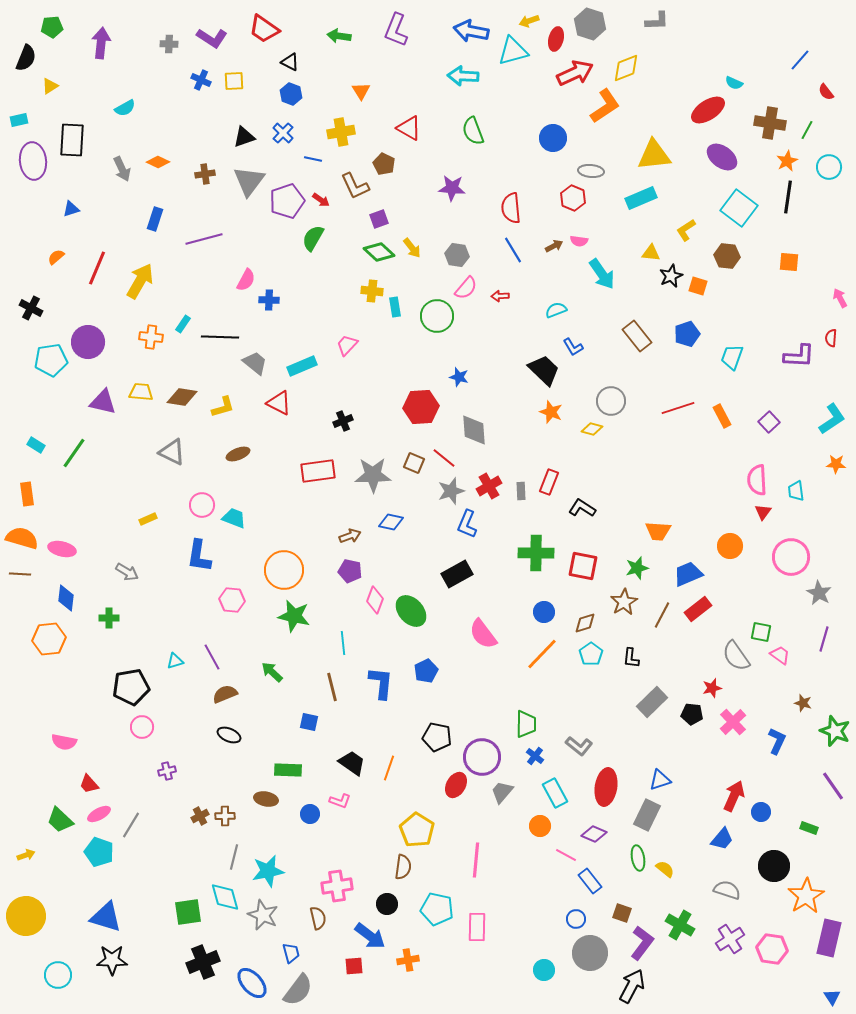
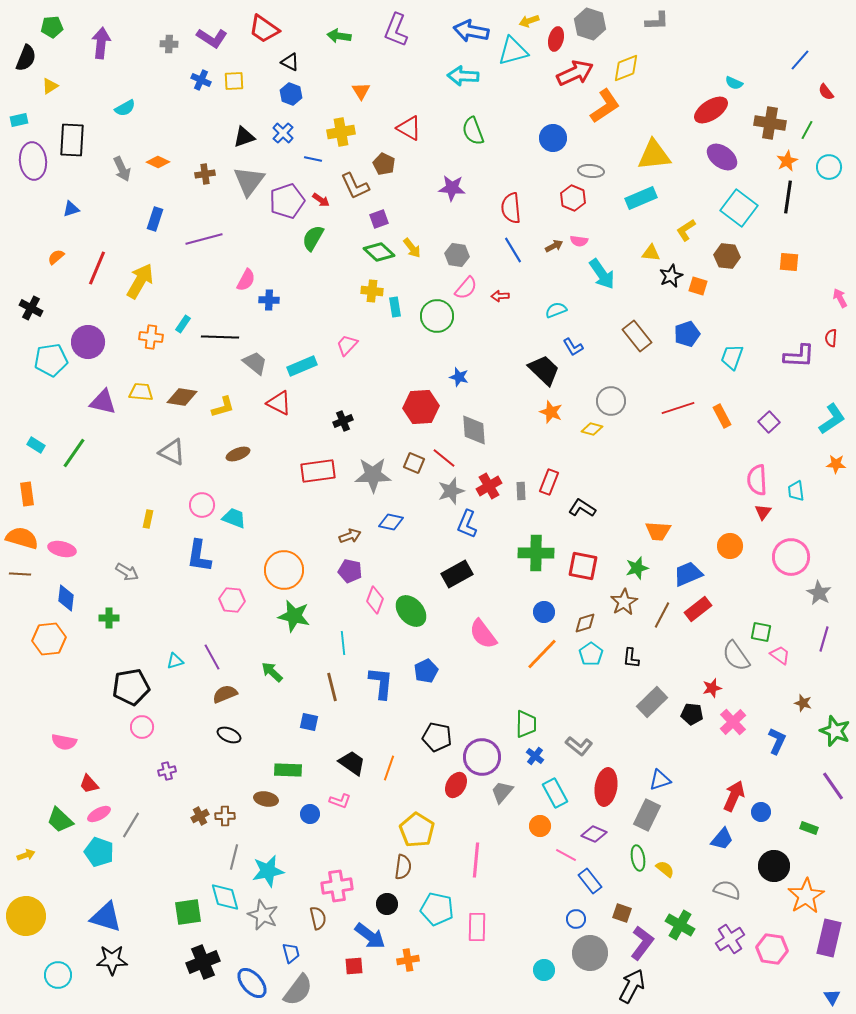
red ellipse at (708, 110): moved 3 px right
yellow rectangle at (148, 519): rotated 54 degrees counterclockwise
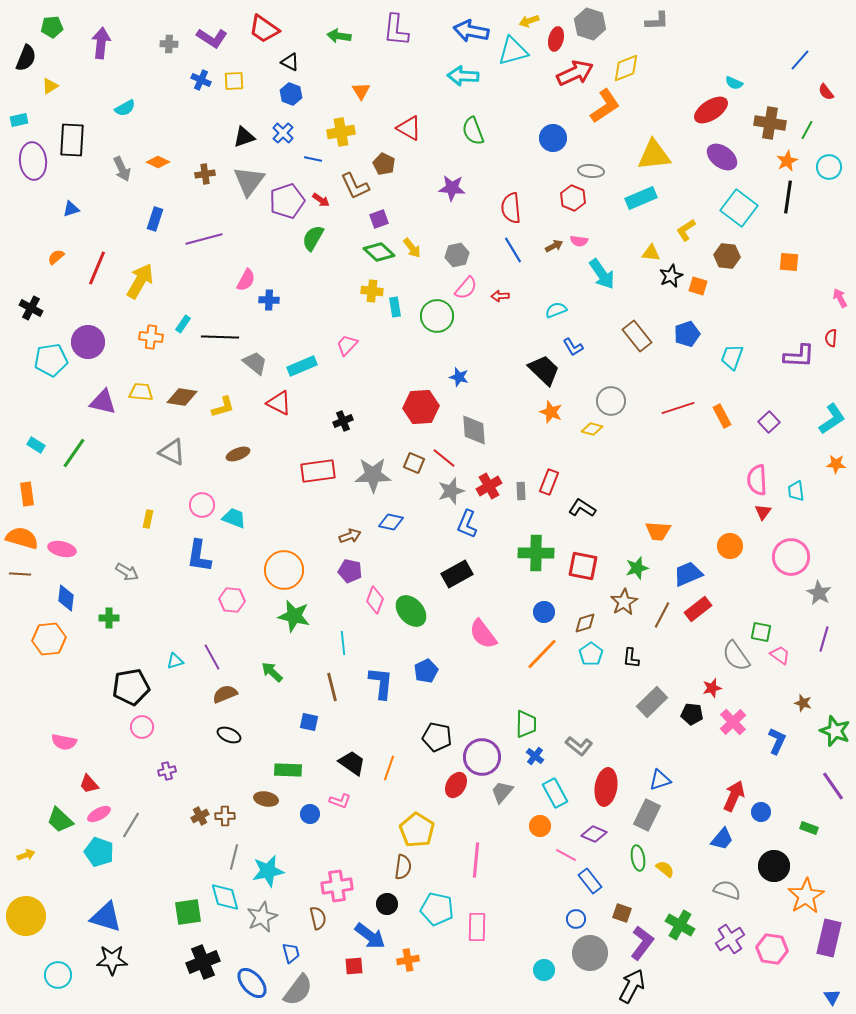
purple L-shape at (396, 30): rotated 16 degrees counterclockwise
gray hexagon at (457, 255): rotated 20 degrees counterclockwise
gray star at (263, 915): moved 1 px left, 2 px down; rotated 24 degrees clockwise
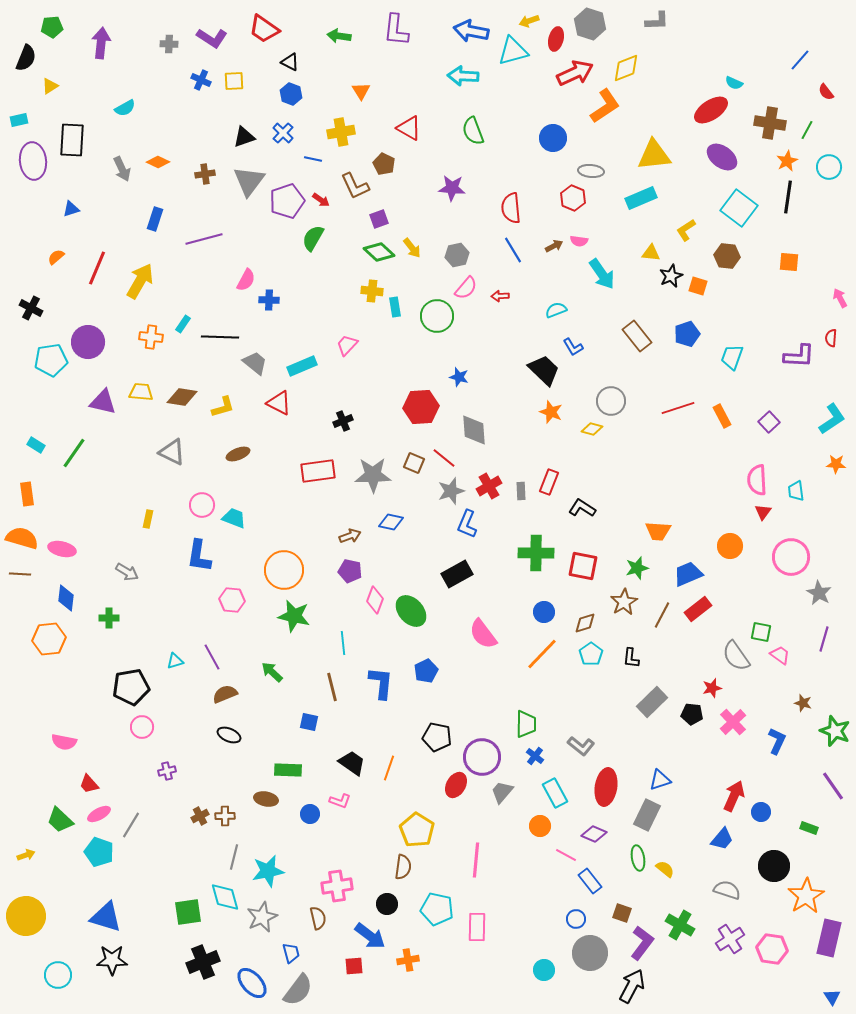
gray L-shape at (579, 746): moved 2 px right
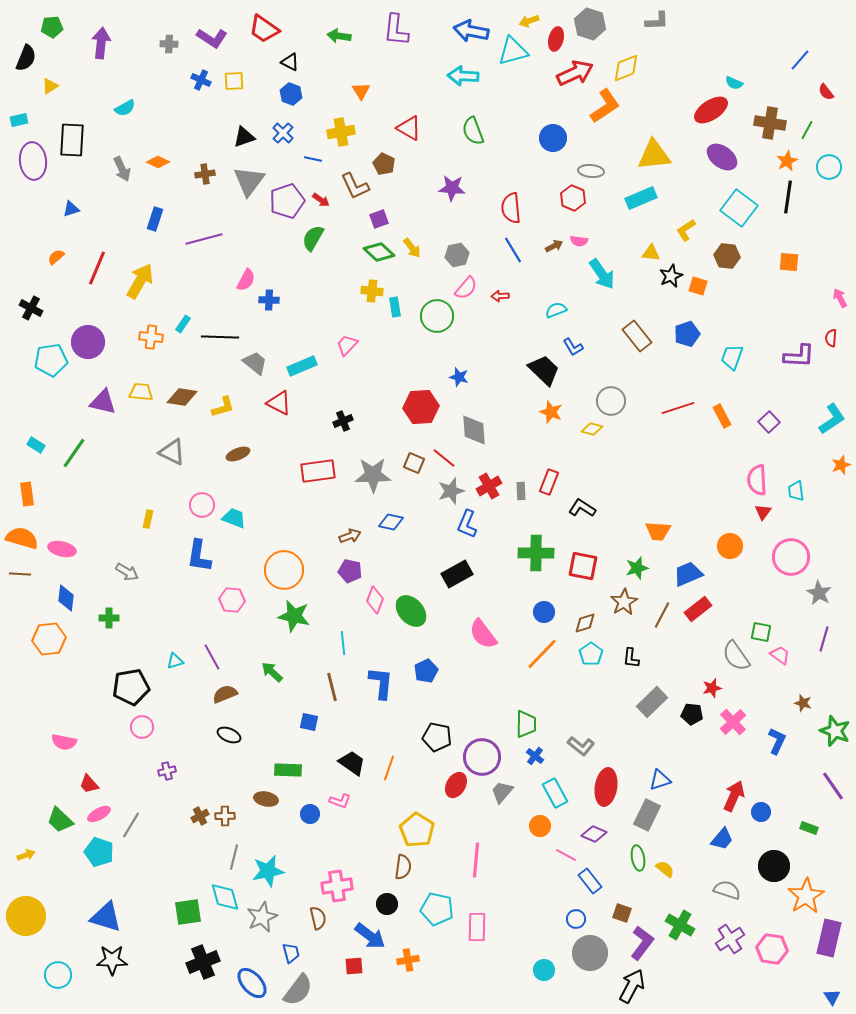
orange star at (836, 464): moved 5 px right, 1 px down; rotated 24 degrees counterclockwise
